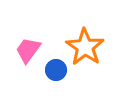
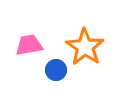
pink trapezoid: moved 1 px right, 5 px up; rotated 44 degrees clockwise
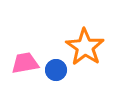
pink trapezoid: moved 4 px left, 18 px down
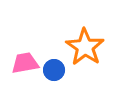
blue circle: moved 2 px left
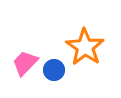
pink trapezoid: rotated 36 degrees counterclockwise
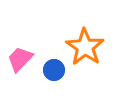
pink trapezoid: moved 5 px left, 4 px up
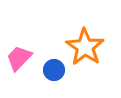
pink trapezoid: moved 1 px left, 1 px up
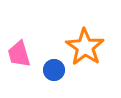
pink trapezoid: moved 4 px up; rotated 60 degrees counterclockwise
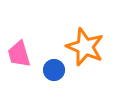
orange star: rotated 12 degrees counterclockwise
